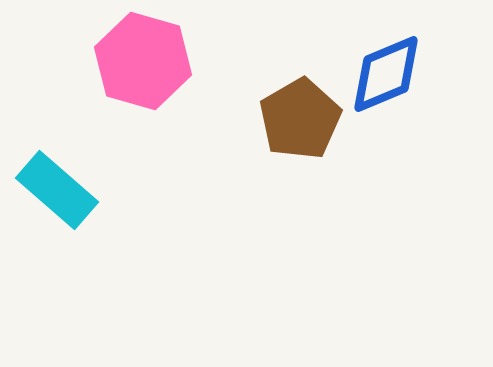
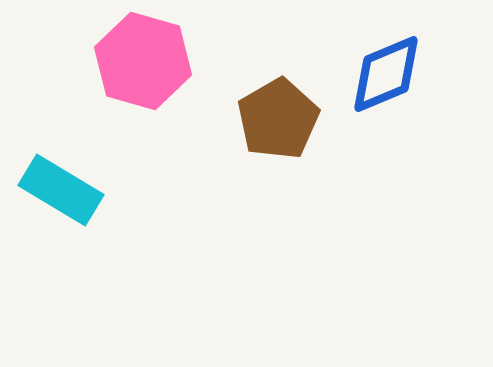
brown pentagon: moved 22 px left
cyan rectangle: moved 4 px right; rotated 10 degrees counterclockwise
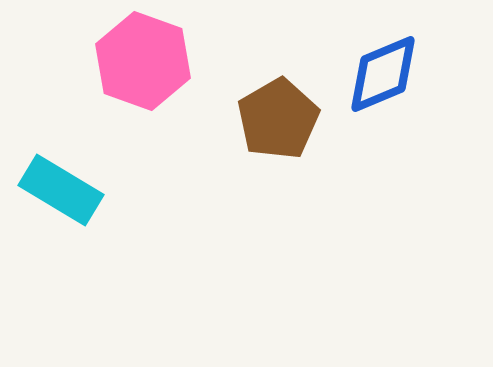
pink hexagon: rotated 4 degrees clockwise
blue diamond: moved 3 px left
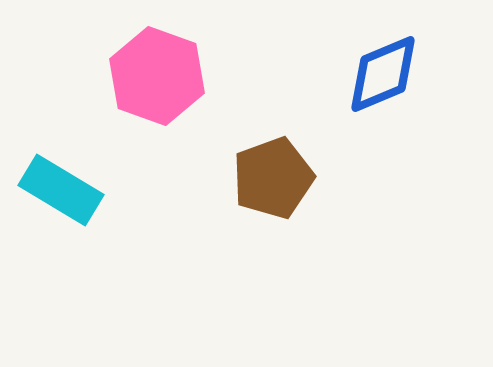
pink hexagon: moved 14 px right, 15 px down
brown pentagon: moved 5 px left, 59 px down; rotated 10 degrees clockwise
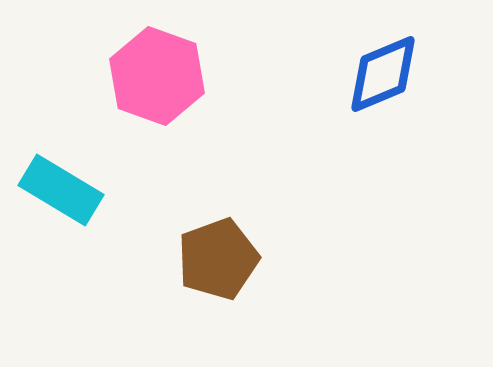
brown pentagon: moved 55 px left, 81 px down
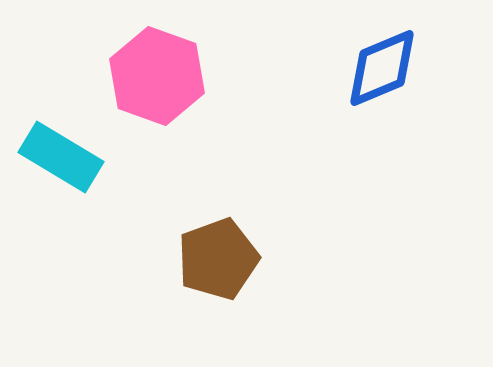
blue diamond: moved 1 px left, 6 px up
cyan rectangle: moved 33 px up
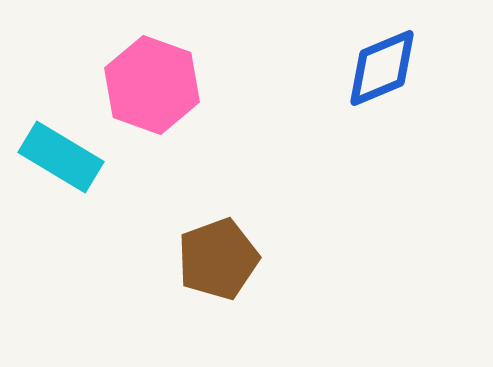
pink hexagon: moved 5 px left, 9 px down
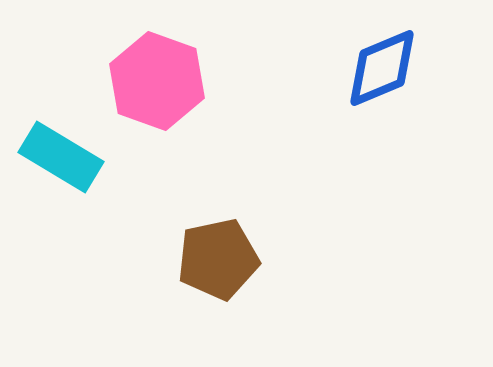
pink hexagon: moved 5 px right, 4 px up
brown pentagon: rotated 8 degrees clockwise
